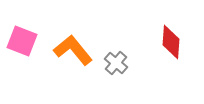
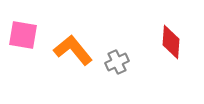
pink square: moved 1 px right, 6 px up; rotated 12 degrees counterclockwise
gray cross: moved 1 px right, 1 px up; rotated 25 degrees clockwise
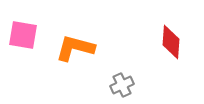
orange L-shape: moved 2 px right, 2 px up; rotated 36 degrees counterclockwise
gray cross: moved 5 px right, 23 px down
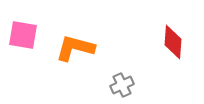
red diamond: moved 2 px right
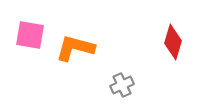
pink square: moved 7 px right
red diamond: rotated 12 degrees clockwise
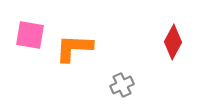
red diamond: rotated 12 degrees clockwise
orange L-shape: moved 1 px left; rotated 12 degrees counterclockwise
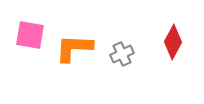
gray cross: moved 31 px up
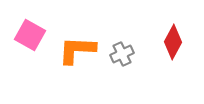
pink square: rotated 20 degrees clockwise
orange L-shape: moved 3 px right, 2 px down
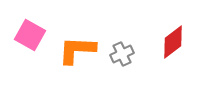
red diamond: rotated 24 degrees clockwise
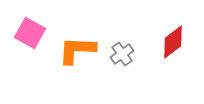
pink square: moved 2 px up
gray cross: rotated 10 degrees counterclockwise
